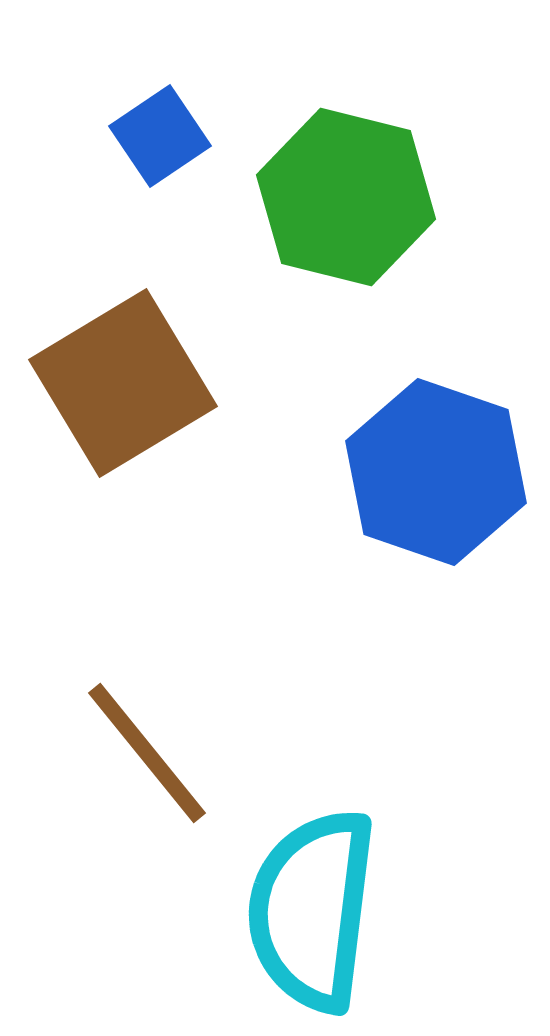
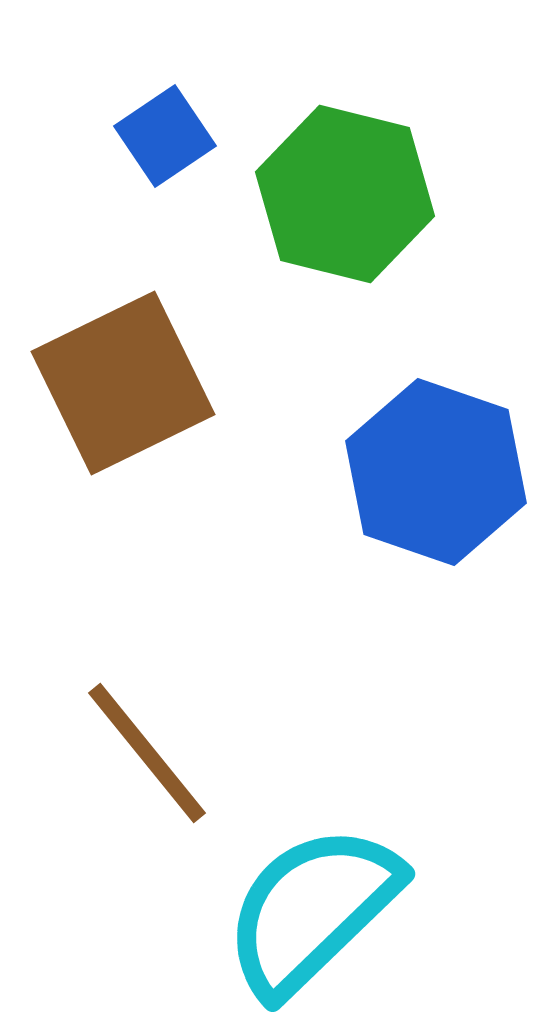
blue square: moved 5 px right
green hexagon: moved 1 px left, 3 px up
brown square: rotated 5 degrees clockwise
cyan semicircle: rotated 39 degrees clockwise
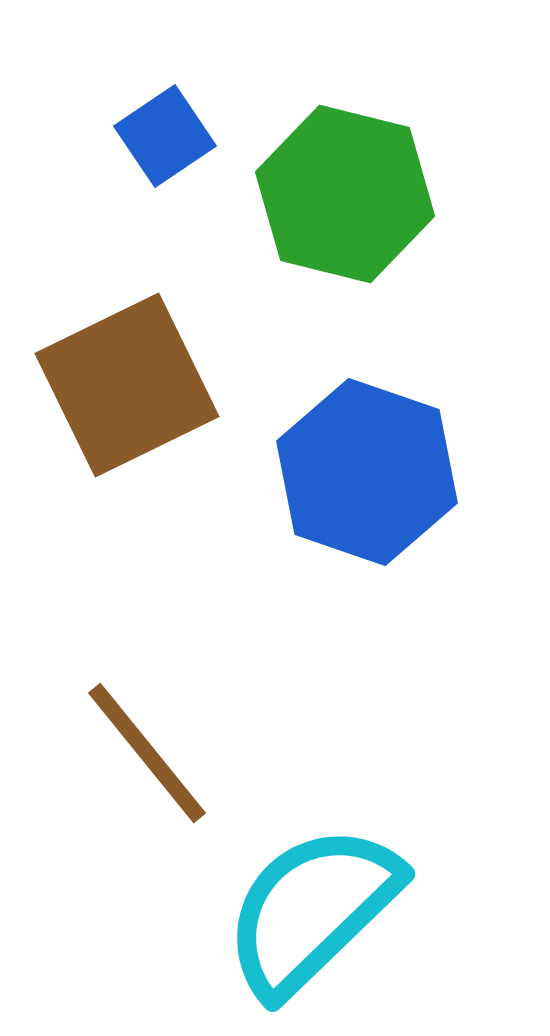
brown square: moved 4 px right, 2 px down
blue hexagon: moved 69 px left
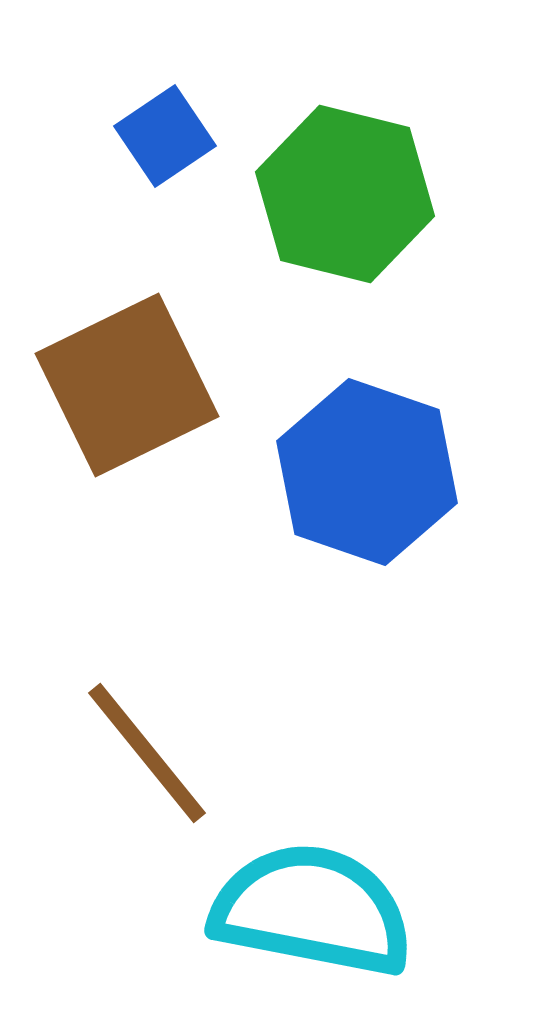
cyan semicircle: rotated 55 degrees clockwise
